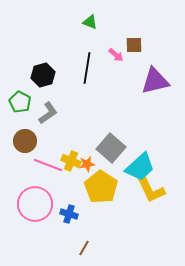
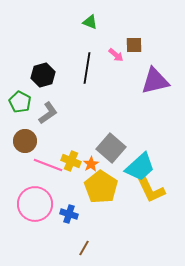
orange star: moved 4 px right; rotated 21 degrees counterclockwise
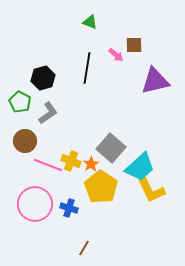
black hexagon: moved 3 px down
blue cross: moved 6 px up
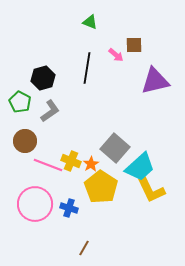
gray L-shape: moved 2 px right, 2 px up
gray square: moved 4 px right
